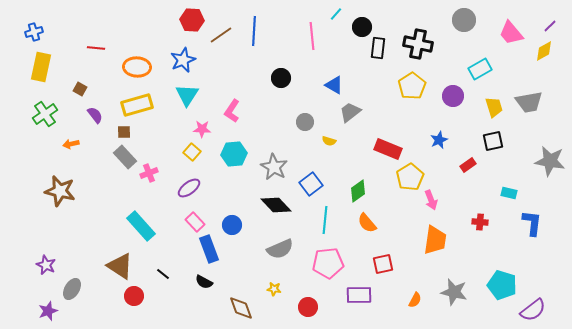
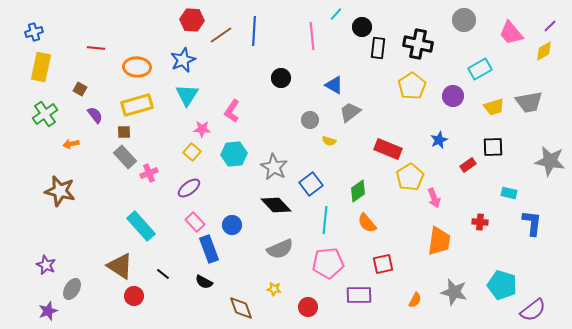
yellow trapezoid at (494, 107): rotated 90 degrees clockwise
gray circle at (305, 122): moved 5 px right, 2 px up
black square at (493, 141): moved 6 px down; rotated 10 degrees clockwise
pink arrow at (431, 200): moved 3 px right, 2 px up
orange trapezoid at (435, 240): moved 4 px right, 1 px down
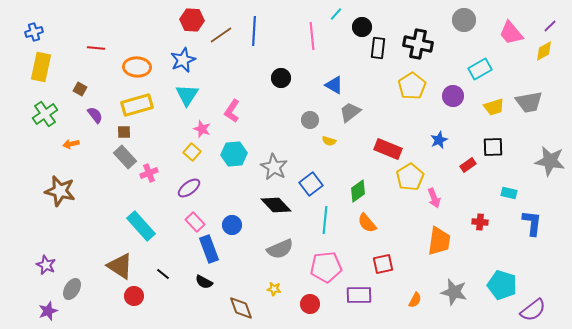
pink star at (202, 129): rotated 18 degrees clockwise
pink pentagon at (328, 263): moved 2 px left, 4 px down
red circle at (308, 307): moved 2 px right, 3 px up
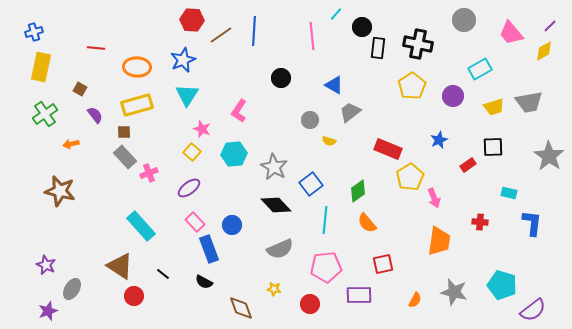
pink L-shape at (232, 111): moved 7 px right
gray star at (550, 161): moved 1 px left, 5 px up; rotated 24 degrees clockwise
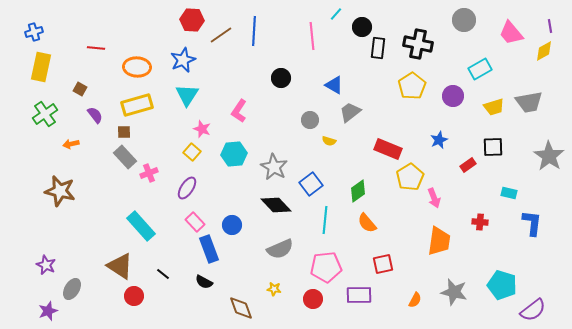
purple line at (550, 26): rotated 56 degrees counterclockwise
purple ellipse at (189, 188): moved 2 px left; rotated 20 degrees counterclockwise
red circle at (310, 304): moved 3 px right, 5 px up
